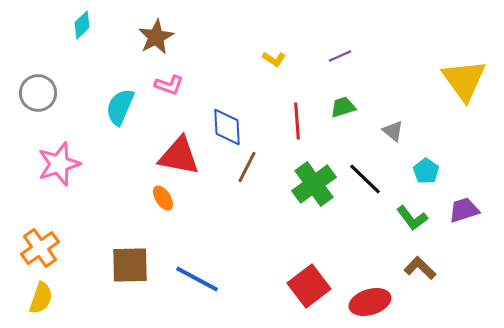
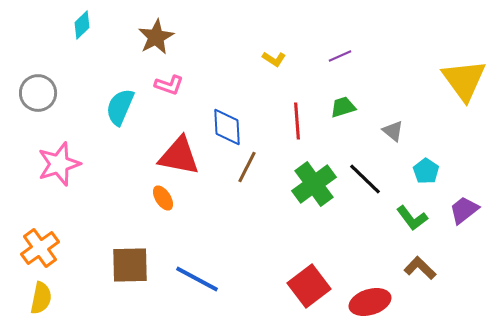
purple trapezoid: rotated 20 degrees counterclockwise
yellow semicircle: rotated 8 degrees counterclockwise
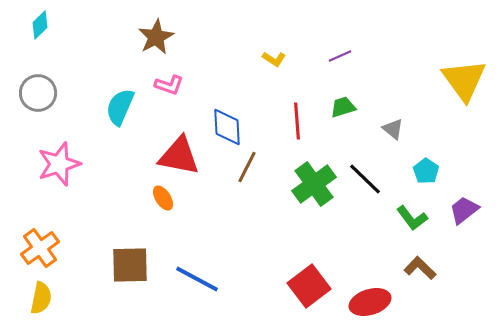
cyan diamond: moved 42 px left
gray triangle: moved 2 px up
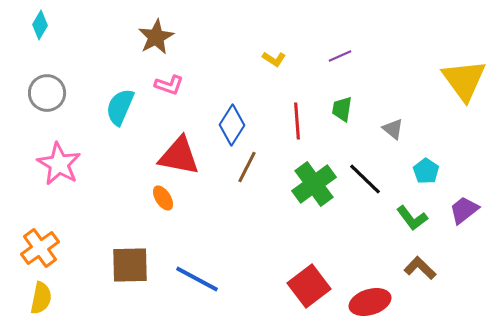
cyan diamond: rotated 16 degrees counterclockwise
gray circle: moved 9 px right
green trapezoid: moved 1 px left, 2 px down; rotated 64 degrees counterclockwise
blue diamond: moved 5 px right, 2 px up; rotated 36 degrees clockwise
pink star: rotated 24 degrees counterclockwise
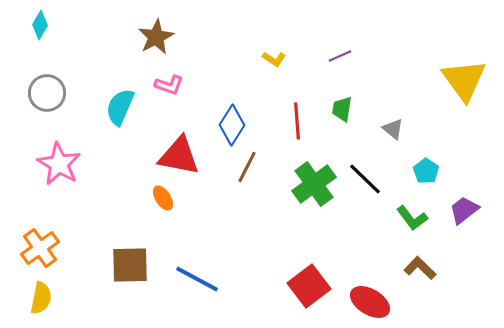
red ellipse: rotated 48 degrees clockwise
